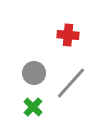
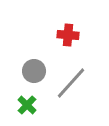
gray circle: moved 2 px up
green cross: moved 6 px left, 2 px up
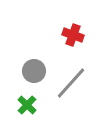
red cross: moved 5 px right; rotated 15 degrees clockwise
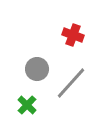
gray circle: moved 3 px right, 2 px up
